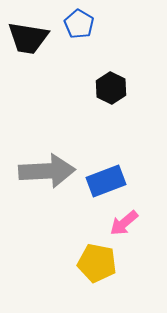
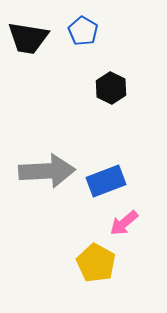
blue pentagon: moved 4 px right, 7 px down
yellow pentagon: moved 1 px left; rotated 18 degrees clockwise
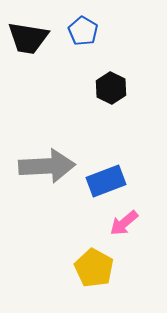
gray arrow: moved 5 px up
yellow pentagon: moved 2 px left, 5 px down
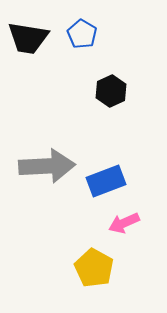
blue pentagon: moved 1 px left, 3 px down
black hexagon: moved 3 px down; rotated 8 degrees clockwise
pink arrow: rotated 16 degrees clockwise
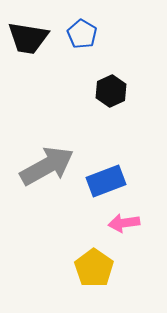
gray arrow: rotated 26 degrees counterclockwise
pink arrow: rotated 16 degrees clockwise
yellow pentagon: rotated 6 degrees clockwise
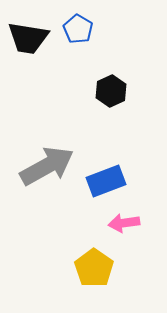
blue pentagon: moved 4 px left, 5 px up
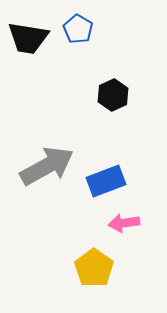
black hexagon: moved 2 px right, 4 px down
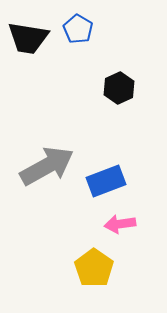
black hexagon: moved 6 px right, 7 px up
pink arrow: moved 4 px left, 1 px down
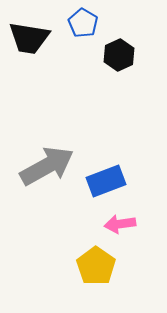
blue pentagon: moved 5 px right, 6 px up
black trapezoid: moved 1 px right
black hexagon: moved 33 px up
yellow pentagon: moved 2 px right, 2 px up
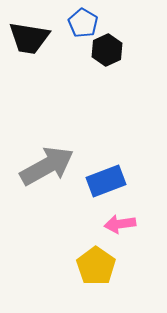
black hexagon: moved 12 px left, 5 px up
